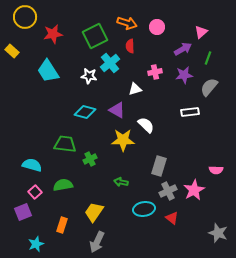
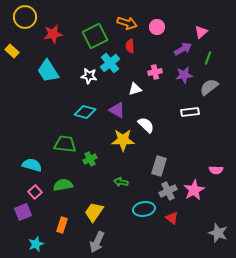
gray semicircle: rotated 12 degrees clockwise
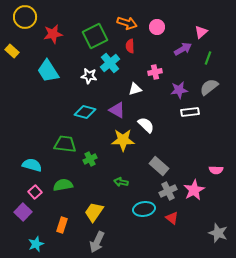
purple star: moved 5 px left, 15 px down
gray rectangle: rotated 66 degrees counterclockwise
purple square: rotated 24 degrees counterclockwise
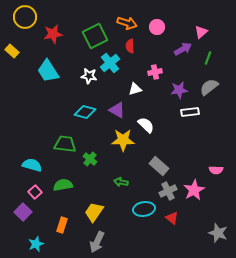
green cross: rotated 24 degrees counterclockwise
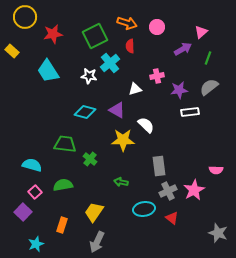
pink cross: moved 2 px right, 4 px down
gray rectangle: rotated 42 degrees clockwise
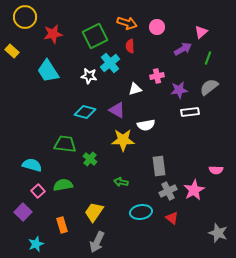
white semicircle: rotated 126 degrees clockwise
pink square: moved 3 px right, 1 px up
cyan ellipse: moved 3 px left, 3 px down
orange rectangle: rotated 35 degrees counterclockwise
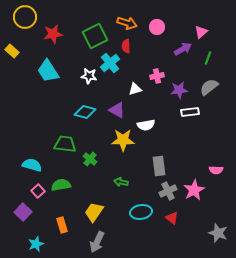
red semicircle: moved 4 px left
green semicircle: moved 2 px left
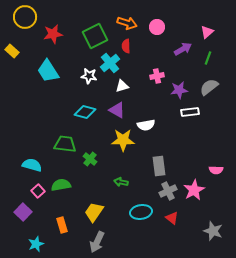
pink triangle: moved 6 px right
white triangle: moved 13 px left, 3 px up
gray star: moved 5 px left, 2 px up
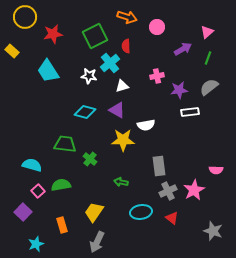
orange arrow: moved 6 px up
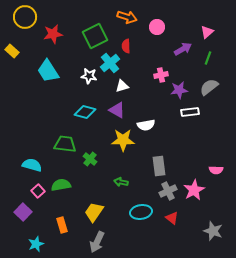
pink cross: moved 4 px right, 1 px up
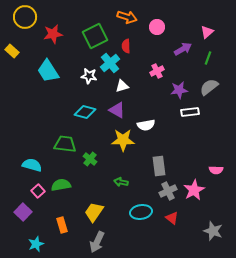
pink cross: moved 4 px left, 4 px up; rotated 16 degrees counterclockwise
